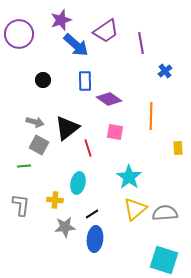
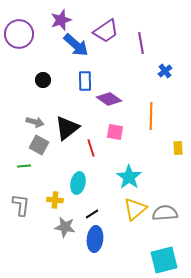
red line: moved 3 px right
gray star: rotated 15 degrees clockwise
cyan square: rotated 32 degrees counterclockwise
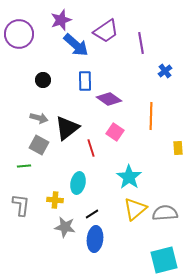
gray arrow: moved 4 px right, 4 px up
pink square: rotated 24 degrees clockwise
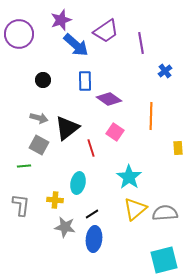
blue ellipse: moved 1 px left
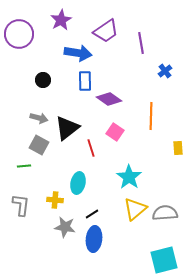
purple star: rotated 10 degrees counterclockwise
blue arrow: moved 2 px right, 8 px down; rotated 32 degrees counterclockwise
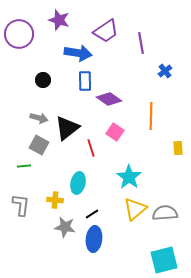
purple star: moved 2 px left; rotated 25 degrees counterclockwise
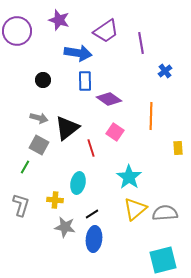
purple circle: moved 2 px left, 3 px up
green line: moved 1 px right, 1 px down; rotated 56 degrees counterclockwise
gray L-shape: rotated 10 degrees clockwise
cyan square: moved 1 px left
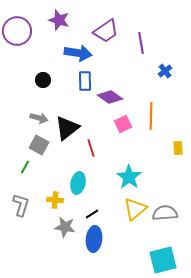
purple diamond: moved 1 px right, 2 px up
pink square: moved 8 px right, 8 px up; rotated 30 degrees clockwise
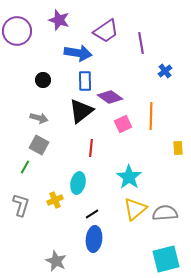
black triangle: moved 14 px right, 17 px up
red line: rotated 24 degrees clockwise
yellow cross: rotated 28 degrees counterclockwise
gray star: moved 9 px left, 34 px down; rotated 15 degrees clockwise
cyan square: moved 3 px right, 1 px up
